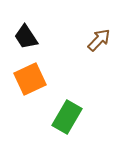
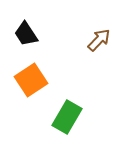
black trapezoid: moved 3 px up
orange square: moved 1 px right, 1 px down; rotated 8 degrees counterclockwise
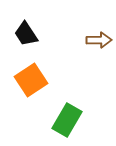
brown arrow: rotated 45 degrees clockwise
green rectangle: moved 3 px down
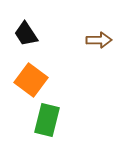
orange square: rotated 20 degrees counterclockwise
green rectangle: moved 20 px left; rotated 16 degrees counterclockwise
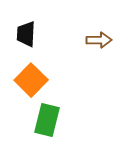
black trapezoid: rotated 36 degrees clockwise
orange square: rotated 8 degrees clockwise
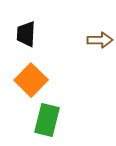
brown arrow: moved 1 px right
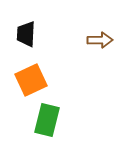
orange square: rotated 20 degrees clockwise
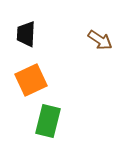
brown arrow: rotated 35 degrees clockwise
green rectangle: moved 1 px right, 1 px down
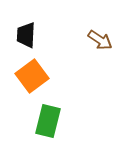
black trapezoid: moved 1 px down
orange square: moved 1 px right, 4 px up; rotated 12 degrees counterclockwise
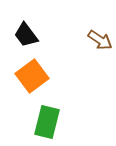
black trapezoid: rotated 40 degrees counterclockwise
green rectangle: moved 1 px left, 1 px down
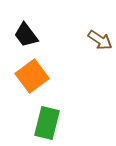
green rectangle: moved 1 px down
